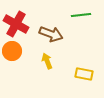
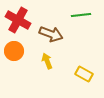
red cross: moved 2 px right, 4 px up
orange circle: moved 2 px right
yellow rectangle: rotated 18 degrees clockwise
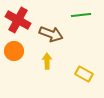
yellow arrow: rotated 21 degrees clockwise
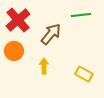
red cross: rotated 20 degrees clockwise
brown arrow: rotated 70 degrees counterclockwise
yellow arrow: moved 3 px left, 5 px down
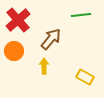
brown arrow: moved 5 px down
yellow rectangle: moved 1 px right, 3 px down
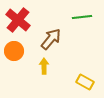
green line: moved 1 px right, 2 px down
red cross: rotated 10 degrees counterclockwise
yellow rectangle: moved 5 px down
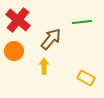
green line: moved 5 px down
yellow rectangle: moved 1 px right, 4 px up
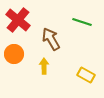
green line: rotated 24 degrees clockwise
brown arrow: rotated 70 degrees counterclockwise
orange circle: moved 3 px down
yellow rectangle: moved 3 px up
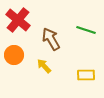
green line: moved 4 px right, 8 px down
orange circle: moved 1 px down
yellow arrow: rotated 42 degrees counterclockwise
yellow rectangle: rotated 30 degrees counterclockwise
